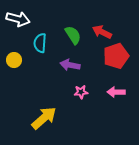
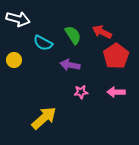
cyan semicircle: moved 3 px right; rotated 66 degrees counterclockwise
red pentagon: rotated 15 degrees counterclockwise
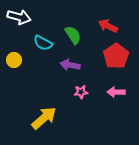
white arrow: moved 1 px right, 2 px up
red arrow: moved 6 px right, 6 px up
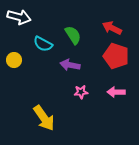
red arrow: moved 4 px right, 2 px down
cyan semicircle: moved 1 px down
red pentagon: rotated 20 degrees counterclockwise
yellow arrow: rotated 96 degrees clockwise
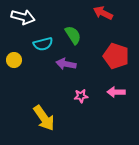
white arrow: moved 4 px right
red arrow: moved 9 px left, 15 px up
cyan semicircle: rotated 42 degrees counterclockwise
purple arrow: moved 4 px left, 1 px up
pink star: moved 4 px down
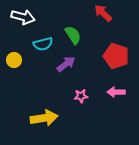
red arrow: rotated 18 degrees clockwise
purple arrow: rotated 132 degrees clockwise
yellow arrow: rotated 64 degrees counterclockwise
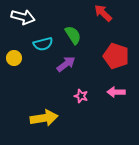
yellow circle: moved 2 px up
pink star: rotated 24 degrees clockwise
